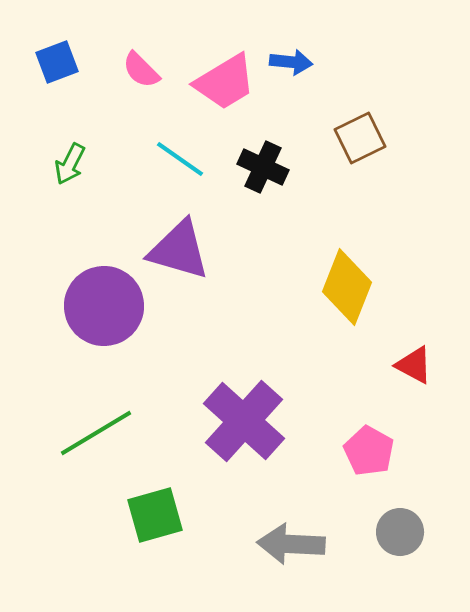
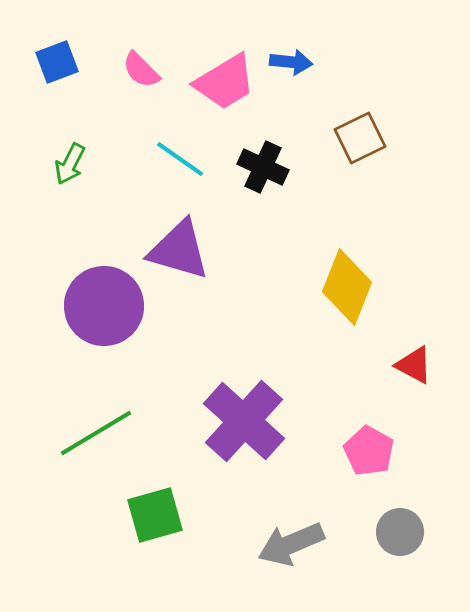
gray arrow: rotated 26 degrees counterclockwise
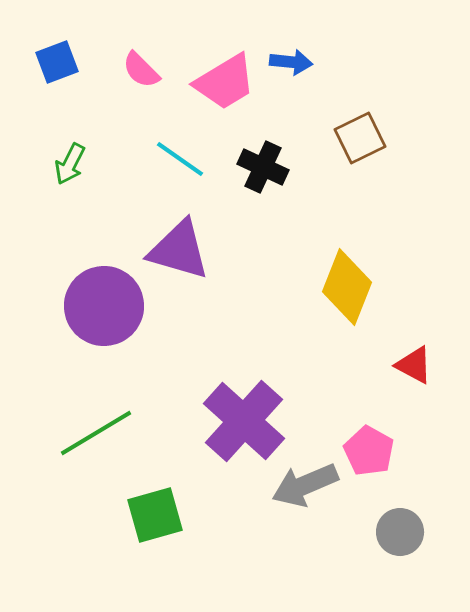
gray arrow: moved 14 px right, 59 px up
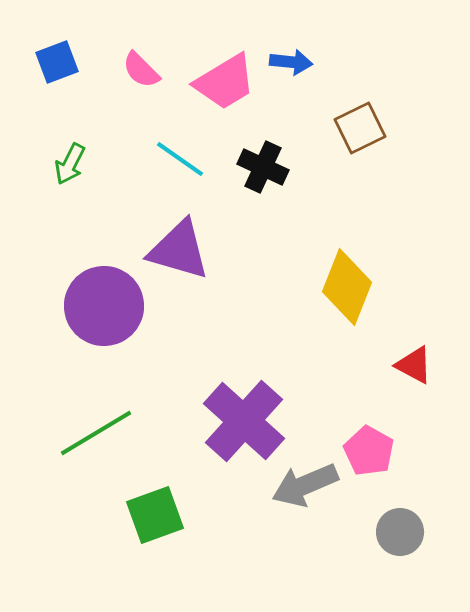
brown square: moved 10 px up
green square: rotated 4 degrees counterclockwise
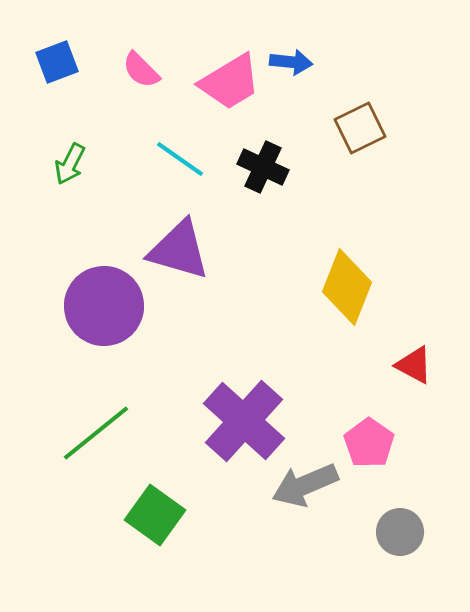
pink trapezoid: moved 5 px right
green line: rotated 8 degrees counterclockwise
pink pentagon: moved 8 px up; rotated 6 degrees clockwise
green square: rotated 34 degrees counterclockwise
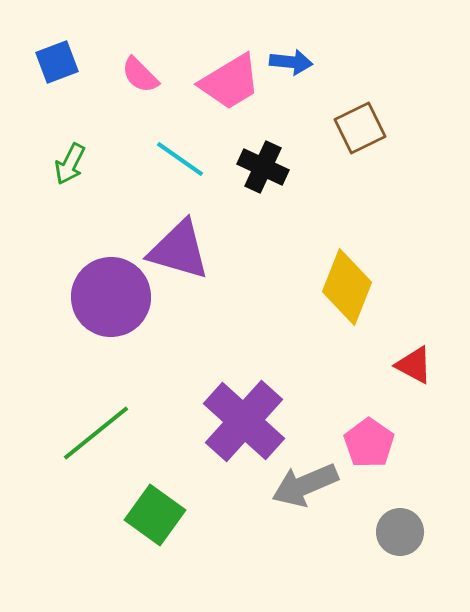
pink semicircle: moved 1 px left, 5 px down
purple circle: moved 7 px right, 9 px up
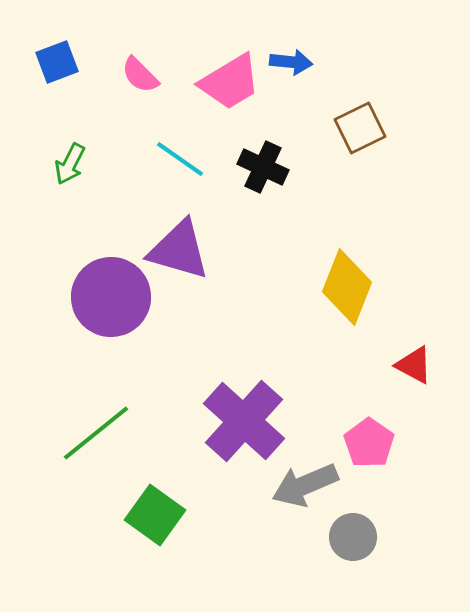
gray circle: moved 47 px left, 5 px down
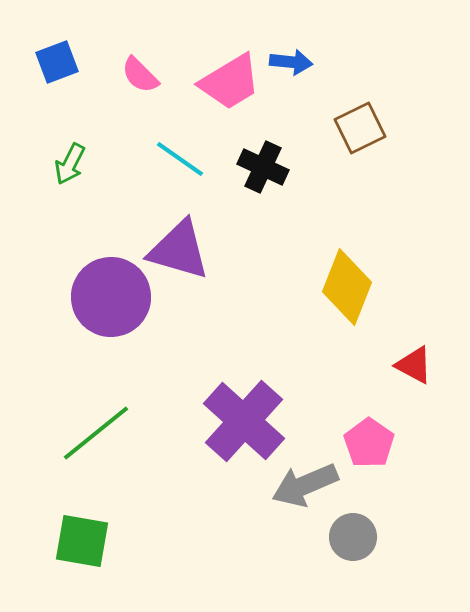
green square: moved 73 px left, 26 px down; rotated 26 degrees counterclockwise
